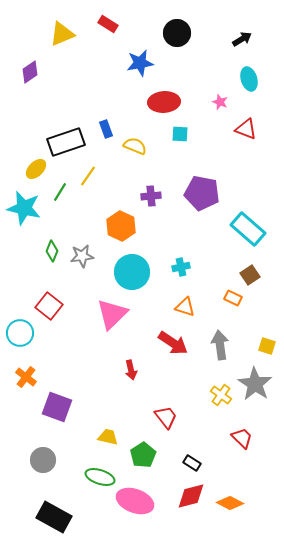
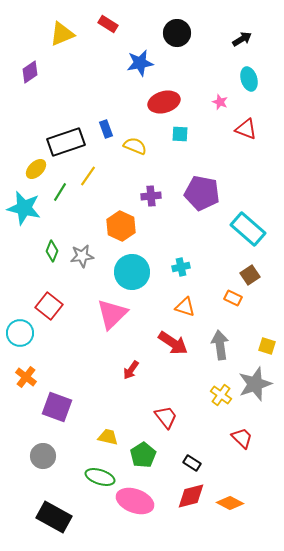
red ellipse at (164, 102): rotated 12 degrees counterclockwise
red arrow at (131, 370): rotated 48 degrees clockwise
gray star at (255, 384): rotated 20 degrees clockwise
gray circle at (43, 460): moved 4 px up
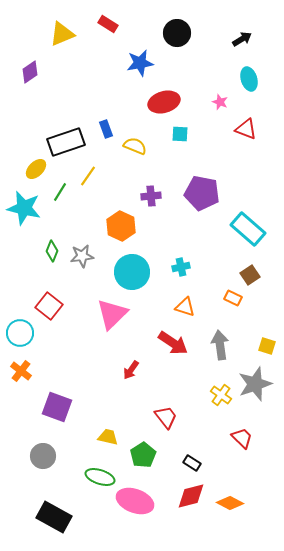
orange cross at (26, 377): moved 5 px left, 6 px up
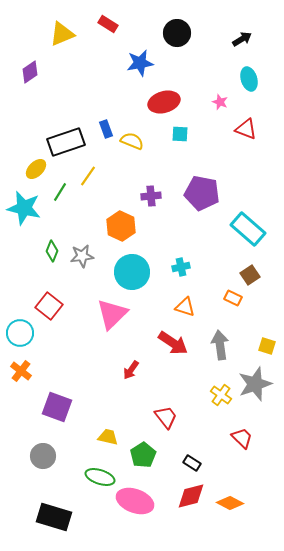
yellow semicircle at (135, 146): moved 3 px left, 5 px up
black rectangle at (54, 517): rotated 12 degrees counterclockwise
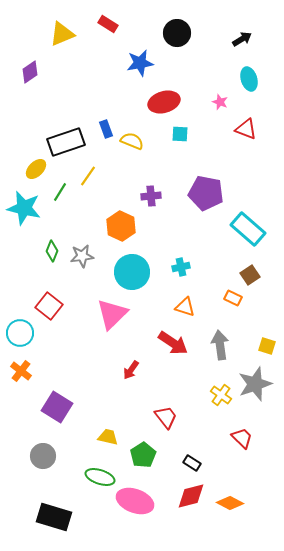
purple pentagon at (202, 193): moved 4 px right
purple square at (57, 407): rotated 12 degrees clockwise
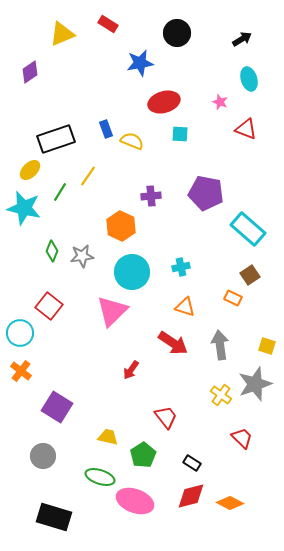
black rectangle at (66, 142): moved 10 px left, 3 px up
yellow ellipse at (36, 169): moved 6 px left, 1 px down
pink triangle at (112, 314): moved 3 px up
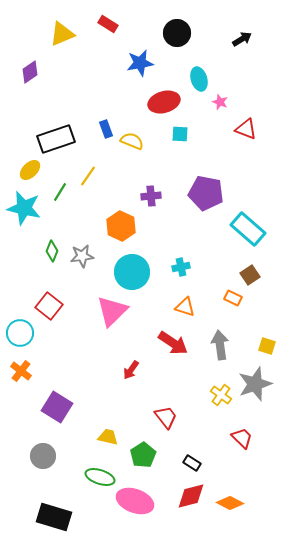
cyan ellipse at (249, 79): moved 50 px left
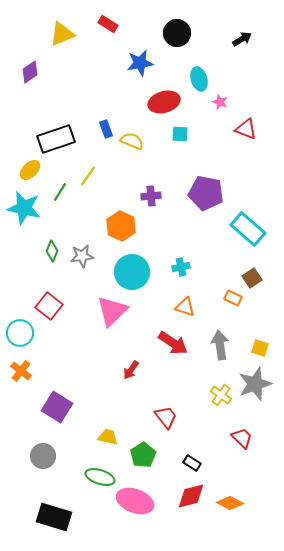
brown square at (250, 275): moved 2 px right, 3 px down
yellow square at (267, 346): moved 7 px left, 2 px down
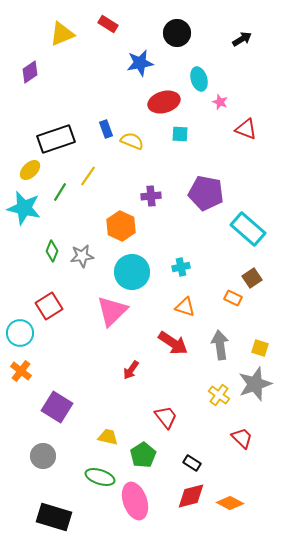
red square at (49, 306): rotated 20 degrees clockwise
yellow cross at (221, 395): moved 2 px left
pink ellipse at (135, 501): rotated 51 degrees clockwise
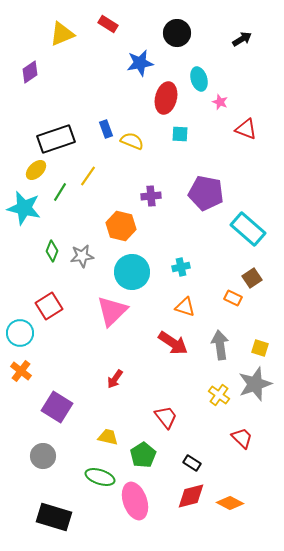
red ellipse at (164, 102): moved 2 px right, 4 px up; rotated 60 degrees counterclockwise
yellow ellipse at (30, 170): moved 6 px right
orange hexagon at (121, 226): rotated 12 degrees counterclockwise
red arrow at (131, 370): moved 16 px left, 9 px down
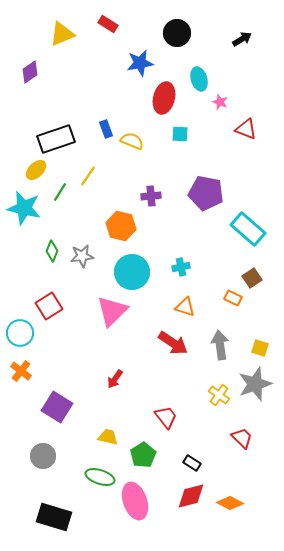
red ellipse at (166, 98): moved 2 px left
